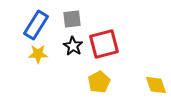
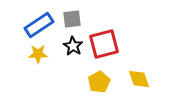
blue rectangle: moved 3 px right; rotated 24 degrees clockwise
yellow diamond: moved 17 px left, 6 px up
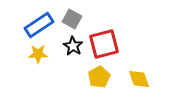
gray square: rotated 36 degrees clockwise
yellow pentagon: moved 5 px up
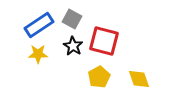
red square: moved 3 px up; rotated 28 degrees clockwise
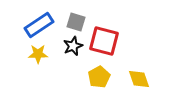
gray square: moved 4 px right, 3 px down; rotated 12 degrees counterclockwise
black star: rotated 18 degrees clockwise
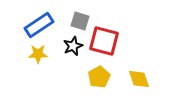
gray square: moved 4 px right, 1 px up
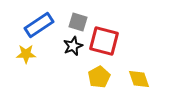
gray square: moved 2 px left, 1 px down
yellow star: moved 12 px left
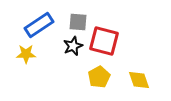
gray square: rotated 12 degrees counterclockwise
yellow diamond: moved 1 px down
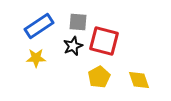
blue rectangle: moved 1 px down
yellow star: moved 10 px right, 4 px down
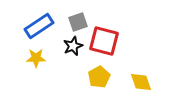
gray square: rotated 24 degrees counterclockwise
yellow diamond: moved 2 px right, 2 px down
